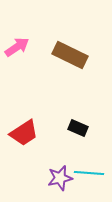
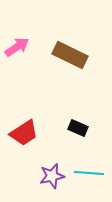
purple star: moved 8 px left, 2 px up
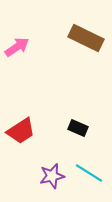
brown rectangle: moved 16 px right, 17 px up
red trapezoid: moved 3 px left, 2 px up
cyan line: rotated 28 degrees clockwise
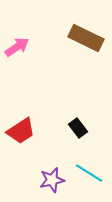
black rectangle: rotated 30 degrees clockwise
purple star: moved 4 px down
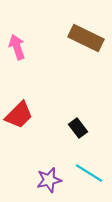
pink arrow: rotated 75 degrees counterclockwise
red trapezoid: moved 2 px left, 16 px up; rotated 12 degrees counterclockwise
purple star: moved 3 px left
